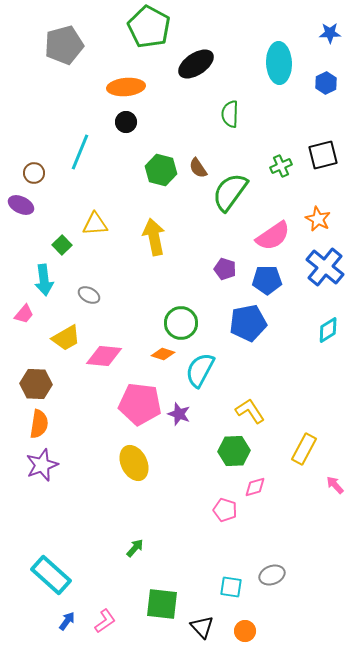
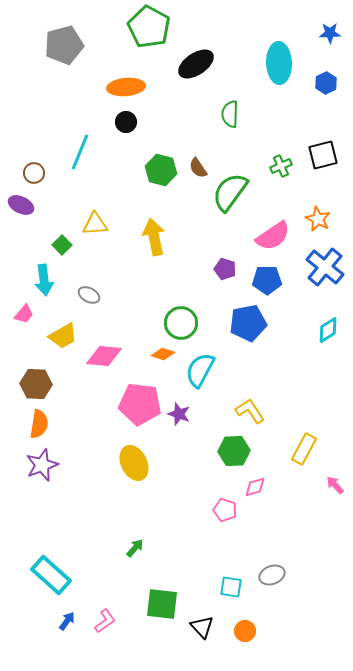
yellow trapezoid at (66, 338): moved 3 px left, 2 px up
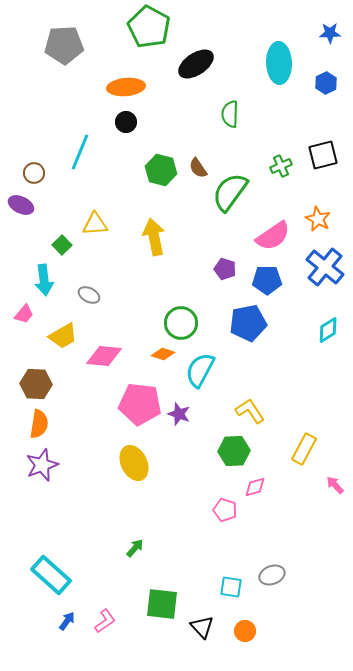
gray pentagon at (64, 45): rotated 12 degrees clockwise
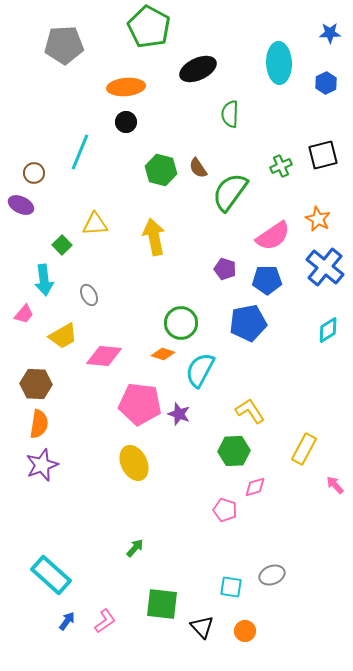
black ellipse at (196, 64): moved 2 px right, 5 px down; rotated 9 degrees clockwise
gray ellipse at (89, 295): rotated 35 degrees clockwise
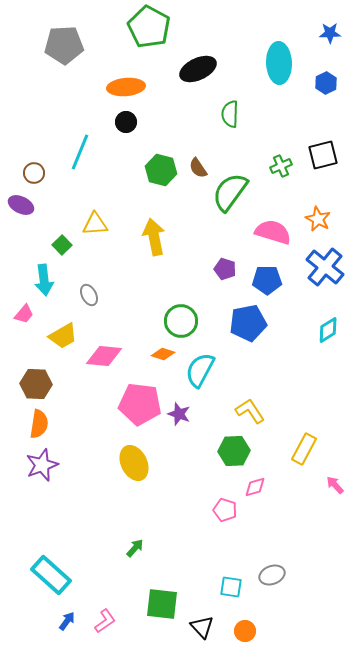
pink semicircle at (273, 236): moved 4 px up; rotated 129 degrees counterclockwise
green circle at (181, 323): moved 2 px up
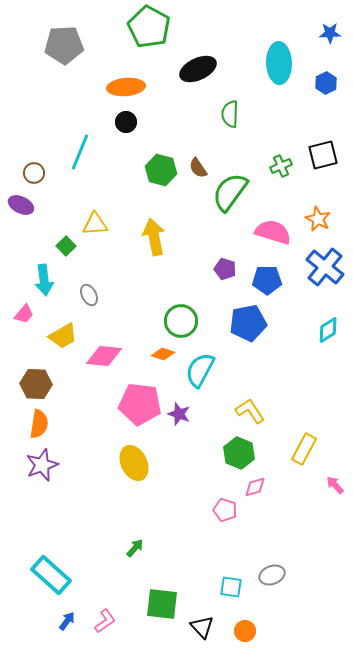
green square at (62, 245): moved 4 px right, 1 px down
green hexagon at (234, 451): moved 5 px right, 2 px down; rotated 24 degrees clockwise
